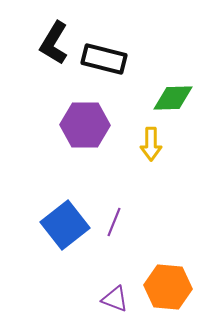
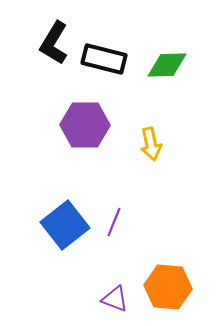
green diamond: moved 6 px left, 33 px up
yellow arrow: rotated 12 degrees counterclockwise
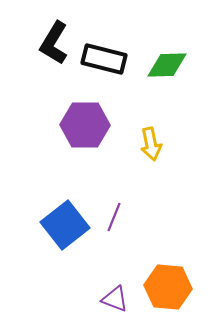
purple line: moved 5 px up
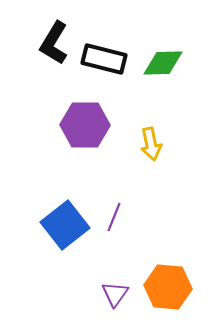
green diamond: moved 4 px left, 2 px up
purple triangle: moved 5 px up; rotated 44 degrees clockwise
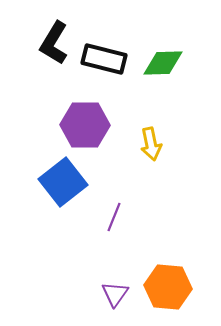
blue square: moved 2 px left, 43 px up
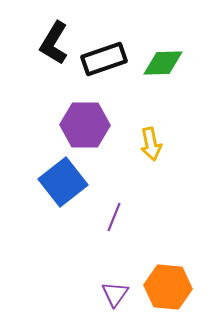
black rectangle: rotated 33 degrees counterclockwise
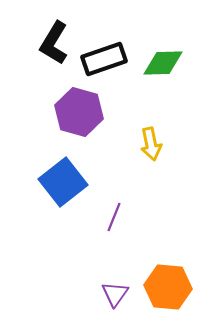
purple hexagon: moved 6 px left, 13 px up; rotated 15 degrees clockwise
